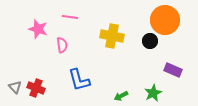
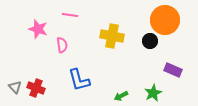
pink line: moved 2 px up
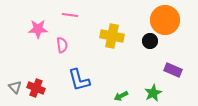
pink star: rotated 18 degrees counterclockwise
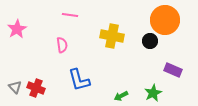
pink star: moved 21 px left; rotated 30 degrees counterclockwise
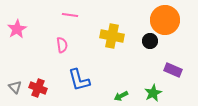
red cross: moved 2 px right
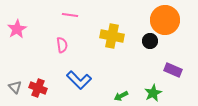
blue L-shape: rotated 30 degrees counterclockwise
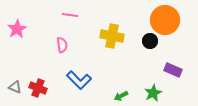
gray triangle: rotated 24 degrees counterclockwise
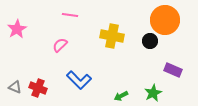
pink semicircle: moved 2 px left; rotated 126 degrees counterclockwise
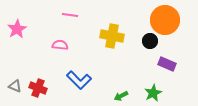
pink semicircle: rotated 49 degrees clockwise
purple rectangle: moved 6 px left, 6 px up
gray triangle: moved 1 px up
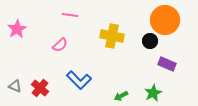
pink semicircle: rotated 133 degrees clockwise
red cross: moved 2 px right; rotated 18 degrees clockwise
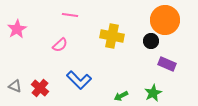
black circle: moved 1 px right
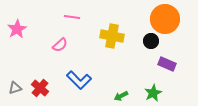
pink line: moved 2 px right, 2 px down
orange circle: moved 1 px up
gray triangle: moved 2 px down; rotated 40 degrees counterclockwise
